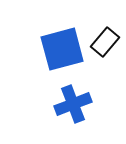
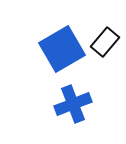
blue square: rotated 15 degrees counterclockwise
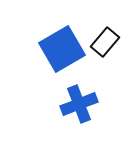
blue cross: moved 6 px right
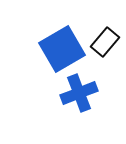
blue cross: moved 11 px up
